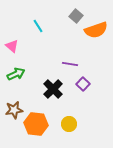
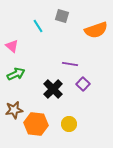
gray square: moved 14 px left; rotated 24 degrees counterclockwise
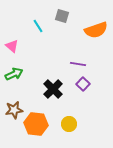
purple line: moved 8 px right
green arrow: moved 2 px left
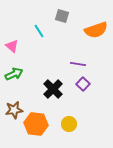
cyan line: moved 1 px right, 5 px down
